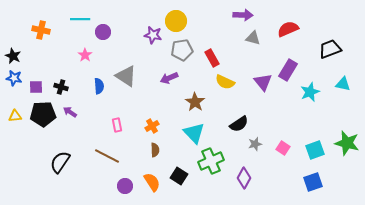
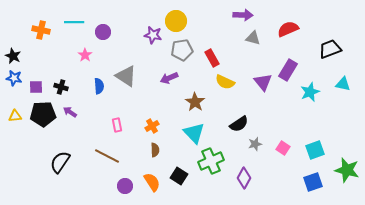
cyan line at (80, 19): moved 6 px left, 3 px down
green star at (347, 143): moved 27 px down
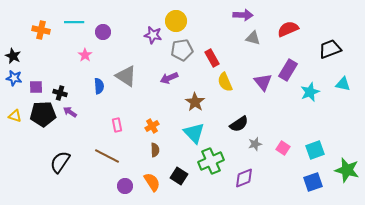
yellow semicircle at (225, 82): rotated 42 degrees clockwise
black cross at (61, 87): moved 1 px left, 6 px down
yellow triangle at (15, 116): rotated 24 degrees clockwise
purple diamond at (244, 178): rotated 40 degrees clockwise
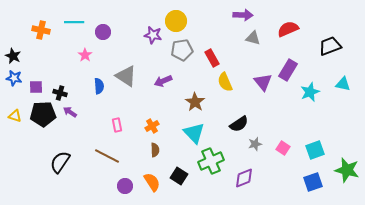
black trapezoid at (330, 49): moved 3 px up
purple arrow at (169, 78): moved 6 px left, 3 px down
